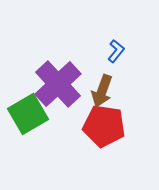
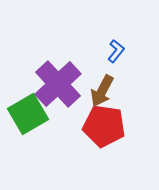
brown arrow: rotated 8 degrees clockwise
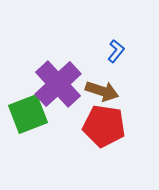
brown arrow: rotated 100 degrees counterclockwise
green square: rotated 9 degrees clockwise
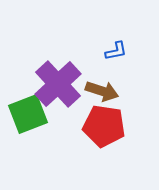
blue L-shape: rotated 40 degrees clockwise
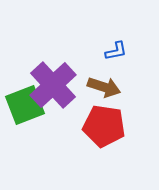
purple cross: moved 5 px left, 1 px down
brown arrow: moved 2 px right, 4 px up
green square: moved 3 px left, 9 px up
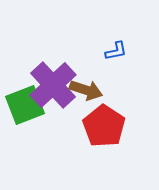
brown arrow: moved 18 px left, 3 px down
red pentagon: rotated 24 degrees clockwise
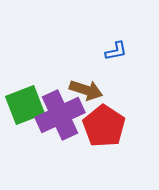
purple cross: moved 7 px right, 30 px down; rotated 18 degrees clockwise
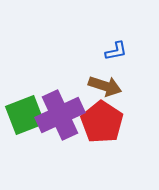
brown arrow: moved 19 px right, 4 px up
green square: moved 10 px down
red pentagon: moved 2 px left, 4 px up
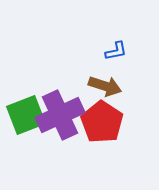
green square: moved 1 px right
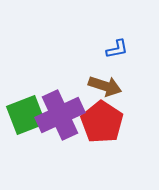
blue L-shape: moved 1 px right, 2 px up
